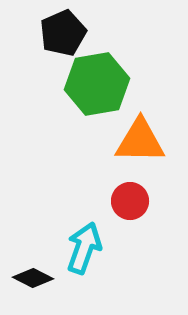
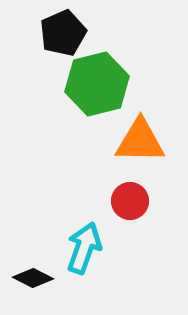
green hexagon: rotated 4 degrees counterclockwise
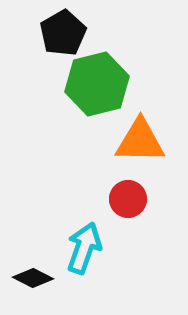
black pentagon: rotated 6 degrees counterclockwise
red circle: moved 2 px left, 2 px up
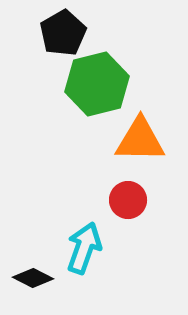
orange triangle: moved 1 px up
red circle: moved 1 px down
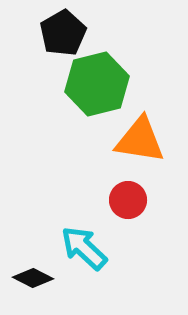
orange triangle: rotated 8 degrees clockwise
cyan arrow: rotated 66 degrees counterclockwise
